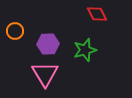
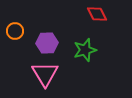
purple hexagon: moved 1 px left, 1 px up
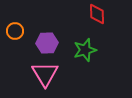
red diamond: rotated 25 degrees clockwise
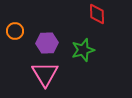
green star: moved 2 px left
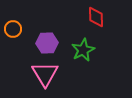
red diamond: moved 1 px left, 3 px down
orange circle: moved 2 px left, 2 px up
green star: rotated 10 degrees counterclockwise
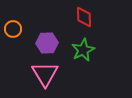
red diamond: moved 12 px left
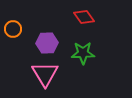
red diamond: rotated 35 degrees counterclockwise
green star: moved 3 px down; rotated 25 degrees clockwise
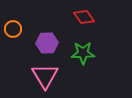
pink triangle: moved 2 px down
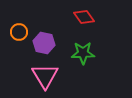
orange circle: moved 6 px right, 3 px down
purple hexagon: moved 3 px left; rotated 15 degrees clockwise
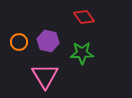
orange circle: moved 10 px down
purple hexagon: moved 4 px right, 2 px up
green star: moved 1 px left
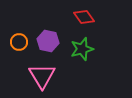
green star: moved 4 px up; rotated 15 degrees counterclockwise
pink triangle: moved 3 px left
